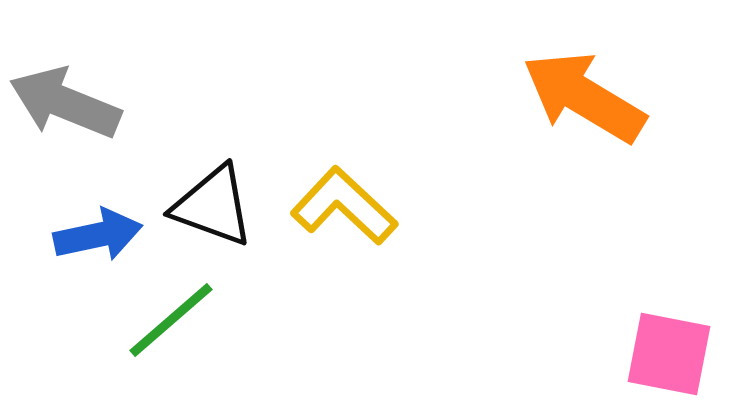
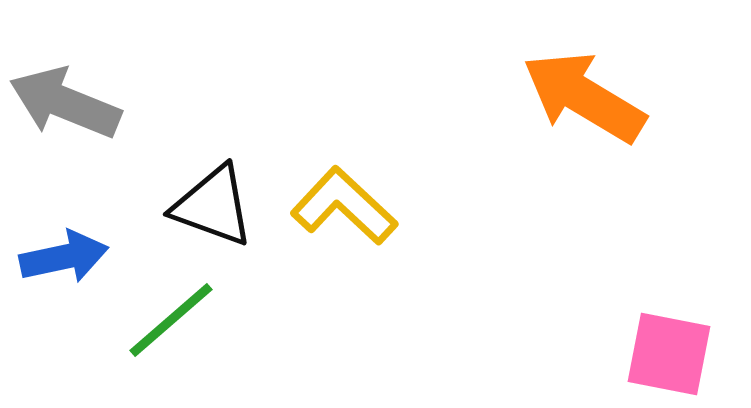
blue arrow: moved 34 px left, 22 px down
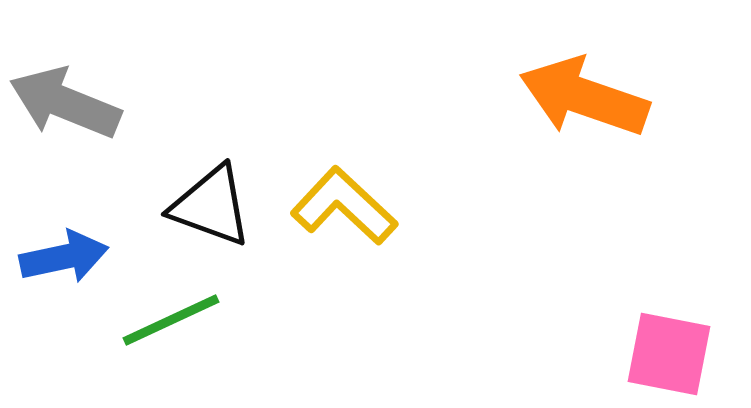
orange arrow: rotated 12 degrees counterclockwise
black triangle: moved 2 px left
green line: rotated 16 degrees clockwise
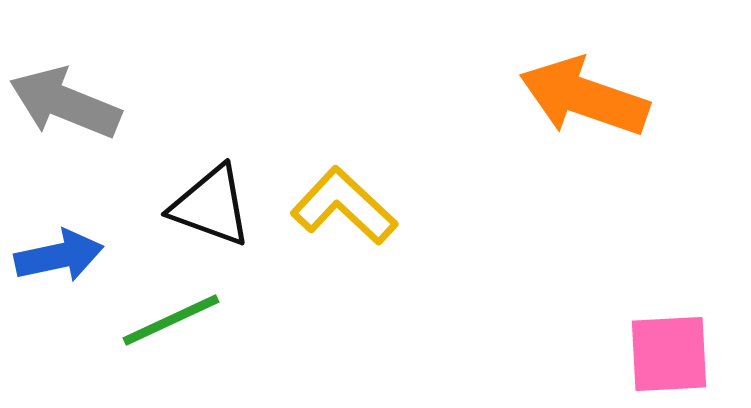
blue arrow: moved 5 px left, 1 px up
pink square: rotated 14 degrees counterclockwise
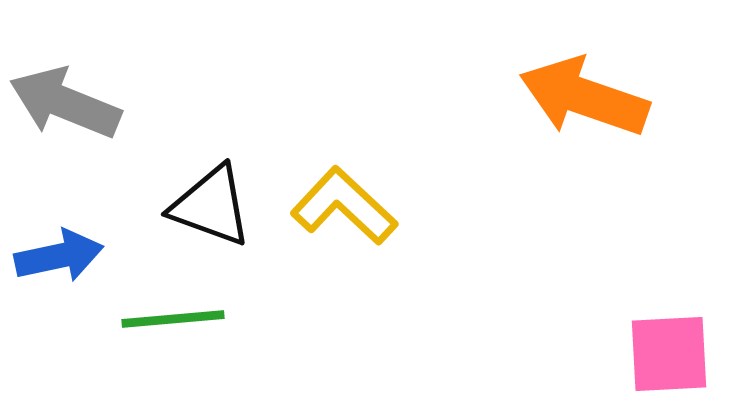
green line: moved 2 px right, 1 px up; rotated 20 degrees clockwise
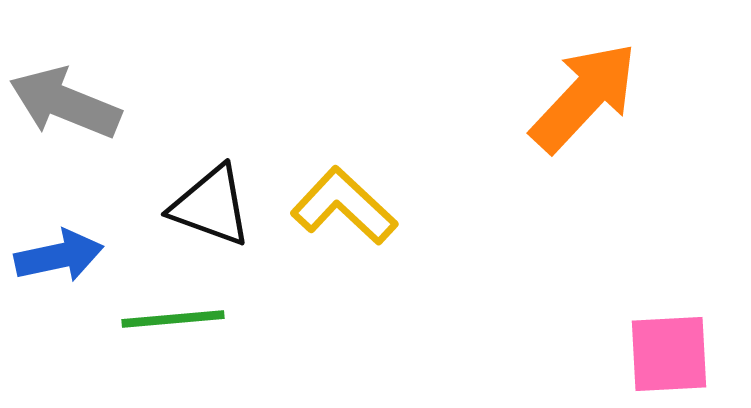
orange arrow: rotated 114 degrees clockwise
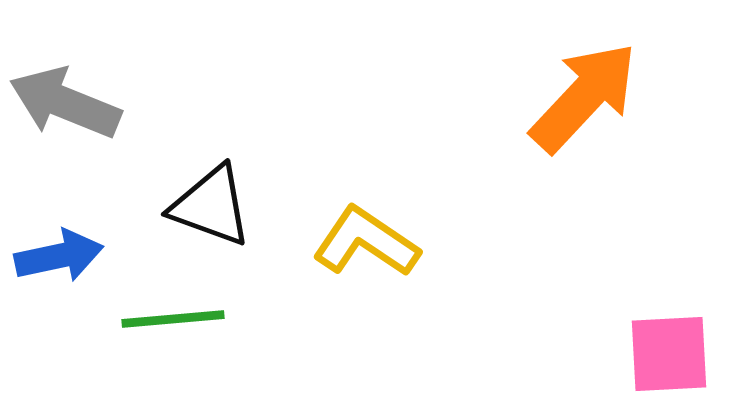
yellow L-shape: moved 22 px right, 36 px down; rotated 9 degrees counterclockwise
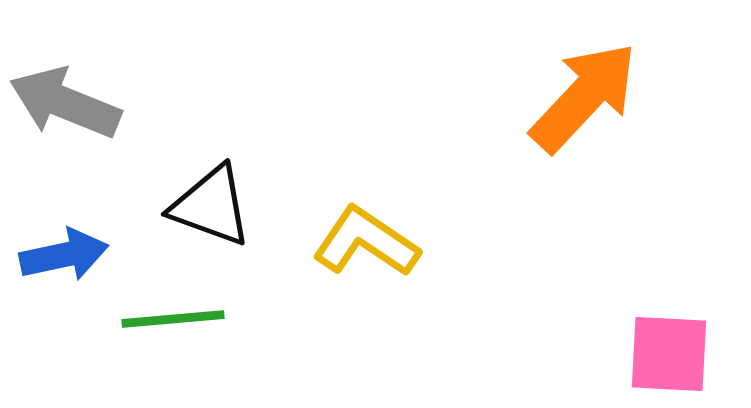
blue arrow: moved 5 px right, 1 px up
pink square: rotated 6 degrees clockwise
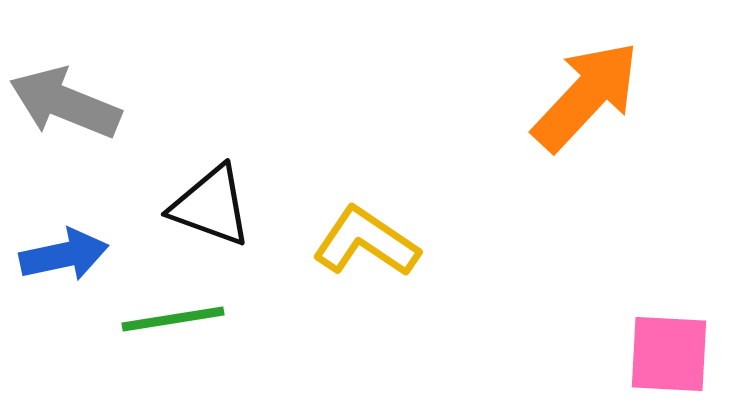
orange arrow: moved 2 px right, 1 px up
green line: rotated 4 degrees counterclockwise
